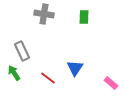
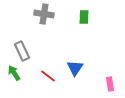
red line: moved 2 px up
pink rectangle: moved 1 px left, 1 px down; rotated 40 degrees clockwise
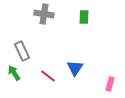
pink rectangle: rotated 24 degrees clockwise
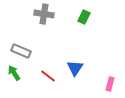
green rectangle: rotated 24 degrees clockwise
gray rectangle: moved 1 px left; rotated 42 degrees counterclockwise
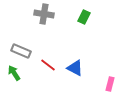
blue triangle: rotated 36 degrees counterclockwise
red line: moved 11 px up
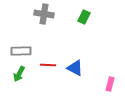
gray rectangle: rotated 24 degrees counterclockwise
red line: rotated 35 degrees counterclockwise
green arrow: moved 5 px right, 1 px down; rotated 119 degrees counterclockwise
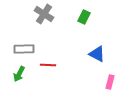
gray cross: rotated 24 degrees clockwise
gray rectangle: moved 3 px right, 2 px up
blue triangle: moved 22 px right, 14 px up
pink rectangle: moved 2 px up
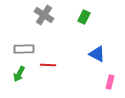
gray cross: moved 1 px down
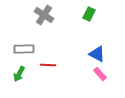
green rectangle: moved 5 px right, 3 px up
pink rectangle: moved 10 px left, 8 px up; rotated 56 degrees counterclockwise
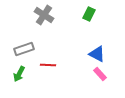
gray rectangle: rotated 18 degrees counterclockwise
